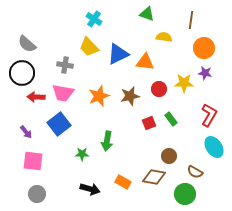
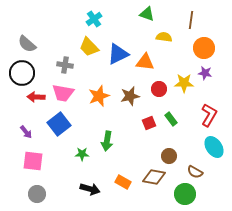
cyan cross: rotated 21 degrees clockwise
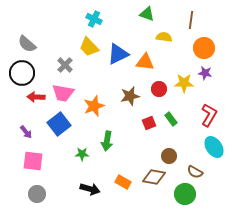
cyan cross: rotated 28 degrees counterclockwise
gray cross: rotated 35 degrees clockwise
orange star: moved 5 px left, 10 px down
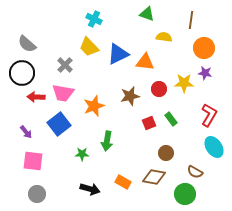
brown circle: moved 3 px left, 3 px up
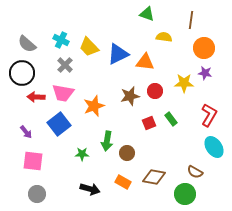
cyan cross: moved 33 px left, 21 px down
red circle: moved 4 px left, 2 px down
brown circle: moved 39 px left
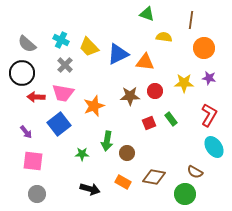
purple star: moved 4 px right, 5 px down
brown star: rotated 12 degrees clockwise
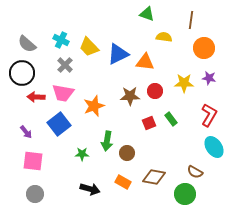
gray circle: moved 2 px left
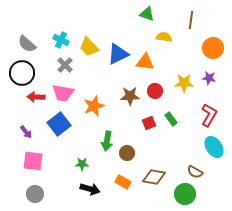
orange circle: moved 9 px right
green star: moved 10 px down
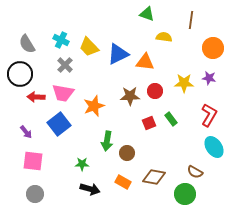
gray semicircle: rotated 18 degrees clockwise
black circle: moved 2 px left, 1 px down
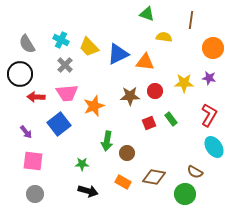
pink trapezoid: moved 4 px right; rotated 15 degrees counterclockwise
black arrow: moved 2 px left, 2 px down
